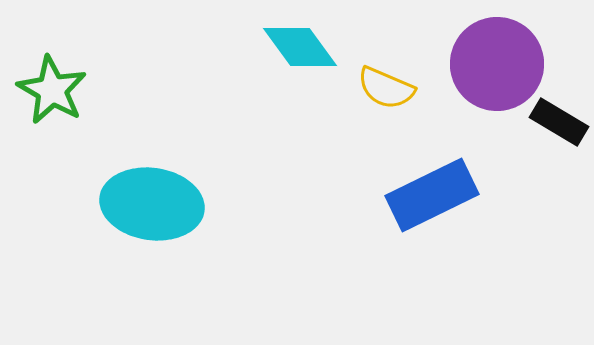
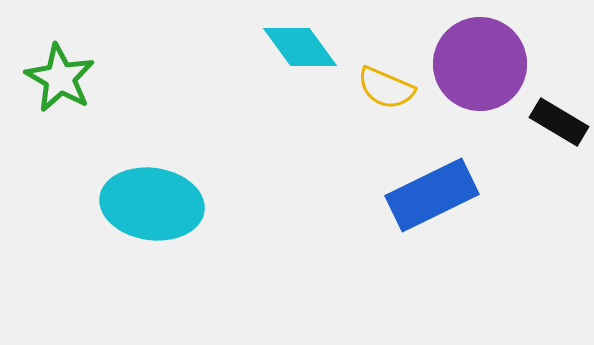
purple circle: moved 17 px left
green star: moved 8 px right, 12 px up
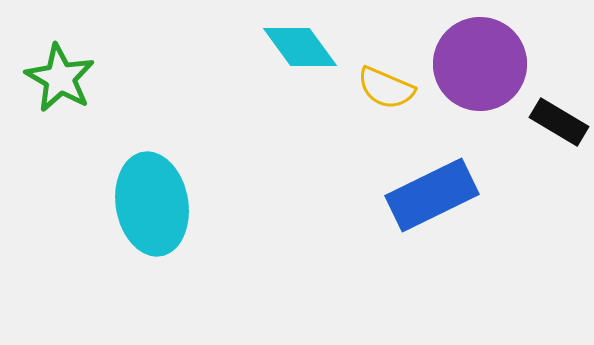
cyan ellipse: rotated 72 degrees clockwise
